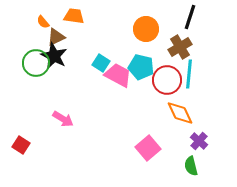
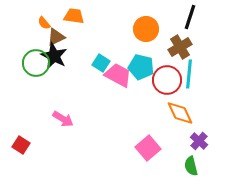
orange semicircle: moved 1 px right, 1 px down
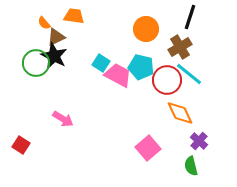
cyan line: rotated 56 degrees counterclockwise
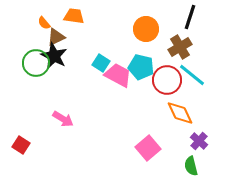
cyan line: moved 3 px right, 1 px down
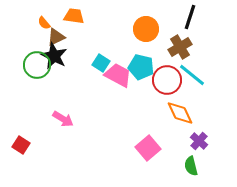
green circle: moved 1 px right, 2 px down
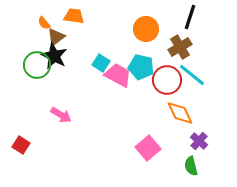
brown triangle: rotated 12 degrees counterclockwise
pink arrow: moved 2 px left, 4 px up
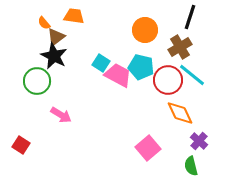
orange circle: moved 1 px left, 1 px down
green circle: moved 16 px down
red circle: moved 1 px right
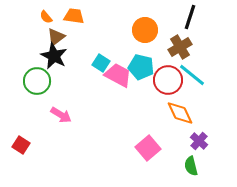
orange semicircle: moved 2 px right, 6 px up
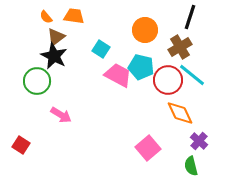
cyan square: moved 14 px up
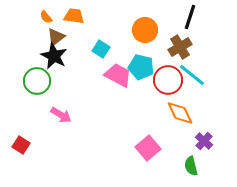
purple cross: moved 5 px right
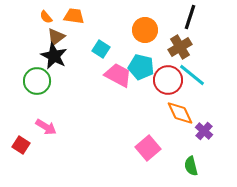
pink arrow: moved 15 px left, 12 px down
purple cross: moved 10 px up
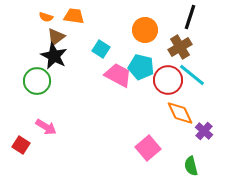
orange semicircle: rotated 32 degrees counterclockwise
